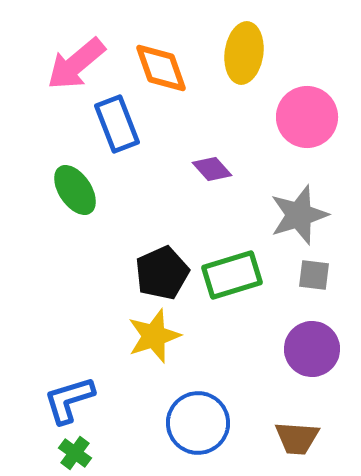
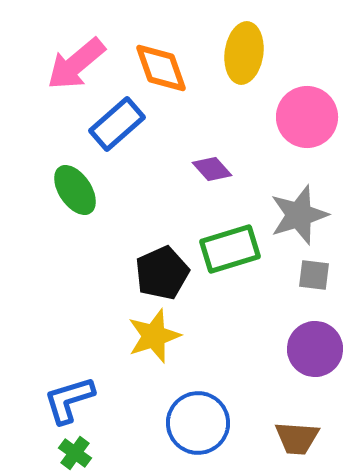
blue rectangle: rotated 70 degrees clockwise
green rectangle: moved 2 px left, 26 px up
purple circle: moved 3 px right
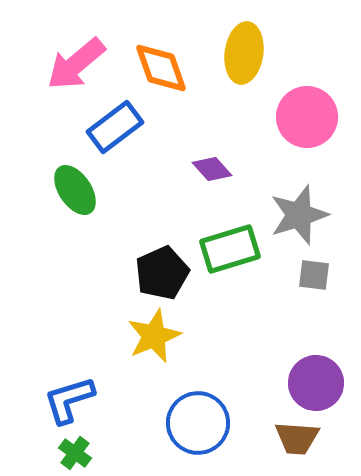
blue rectangle: moved 2 px left, 3 px down; rotated 4 degrees clockwise
yellow star: rotated 4 degrees counterclockwise
purple circle: moved 1 px right, 34 px down
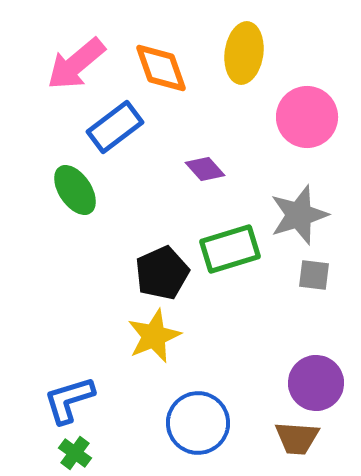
purple diamond: moved 7 px left
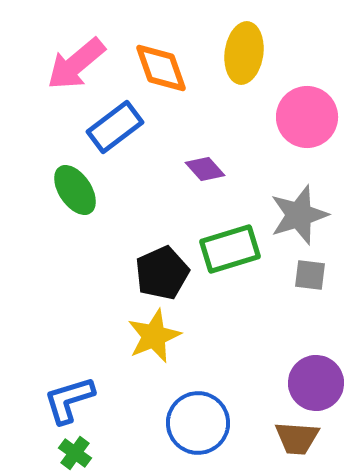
gray square: moved 4 px left
